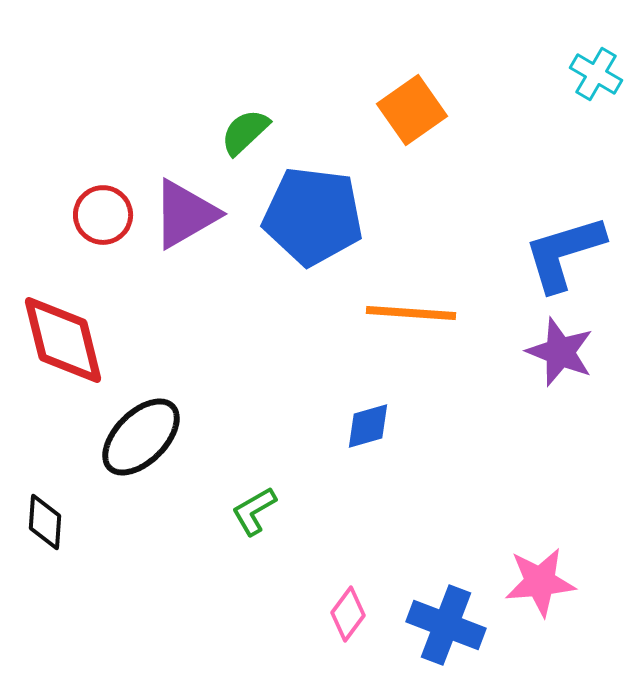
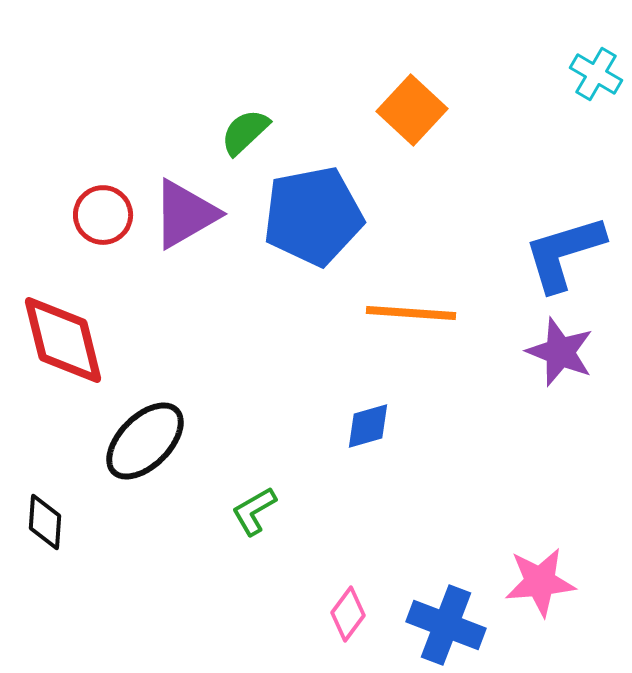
orange square: rotated 12 degrees counterclockwise
blue pentagon: rotated 18 degrees counterclockwise
black ellipse: moved 4 px right, 4 px down
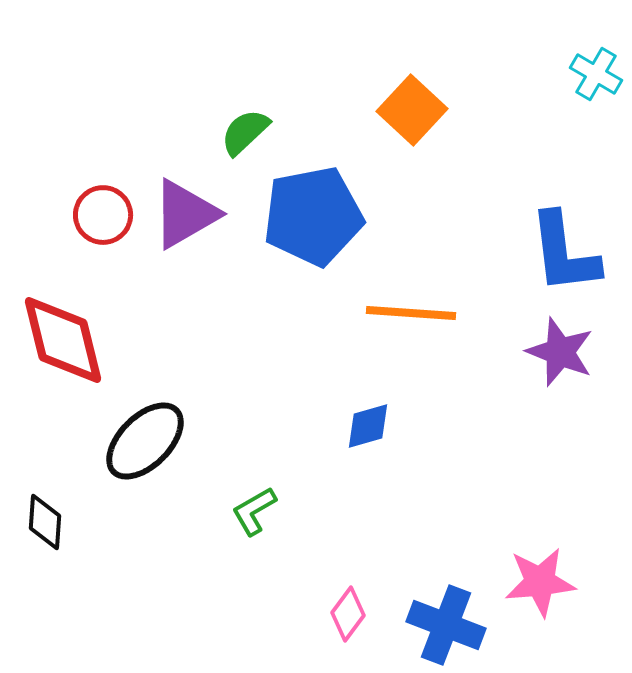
blue L-shape: rotated 80 degrees counterclockwise
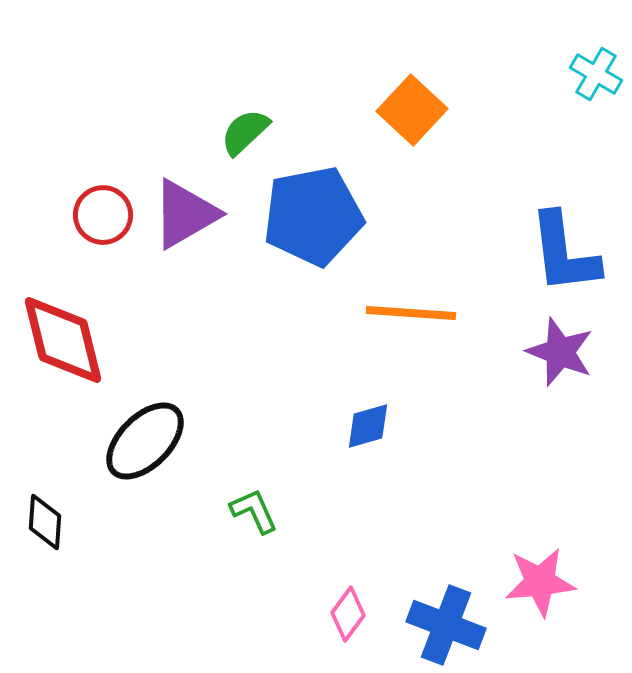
green L-shape: rotated 96 degrees clockwise
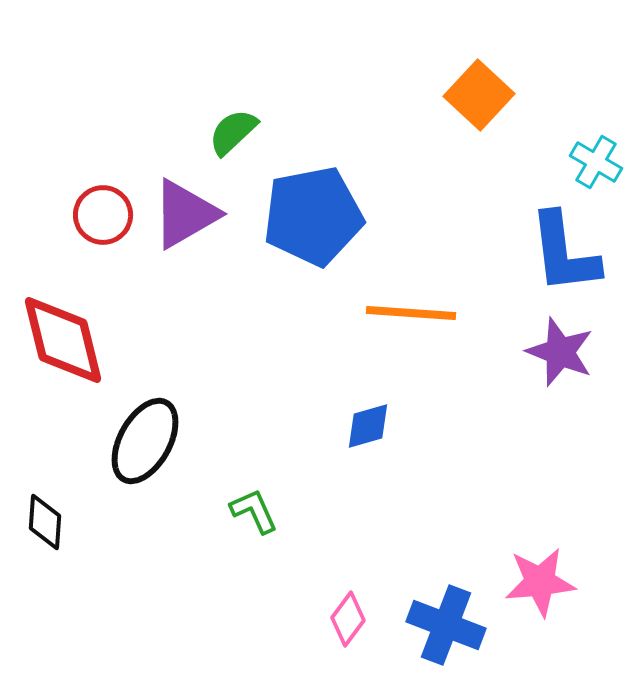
cyan cross: moved 88 px down
orange square: moved 67 px right, 15 px up
green semicircle: moved 12 px left
black ellipse: rotated 16 degrees counterclockwise
pink diamond: moved 5 px down
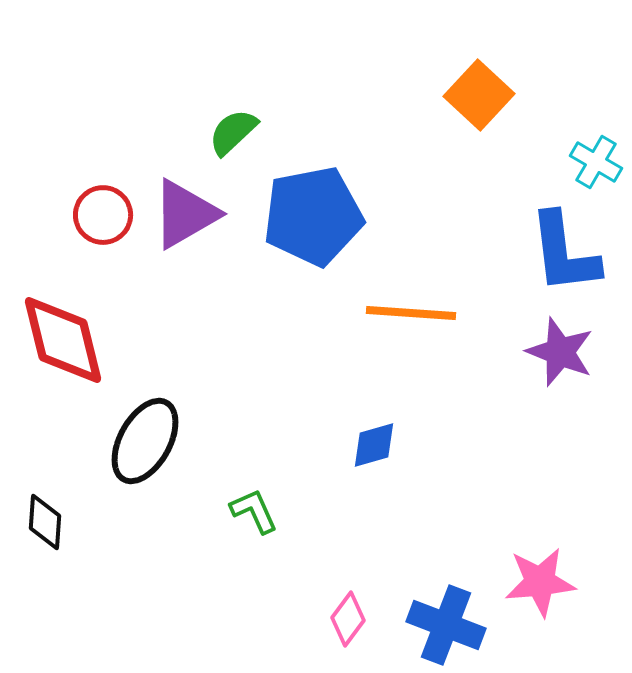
blue diamond: moved 6 px right, 19 px down
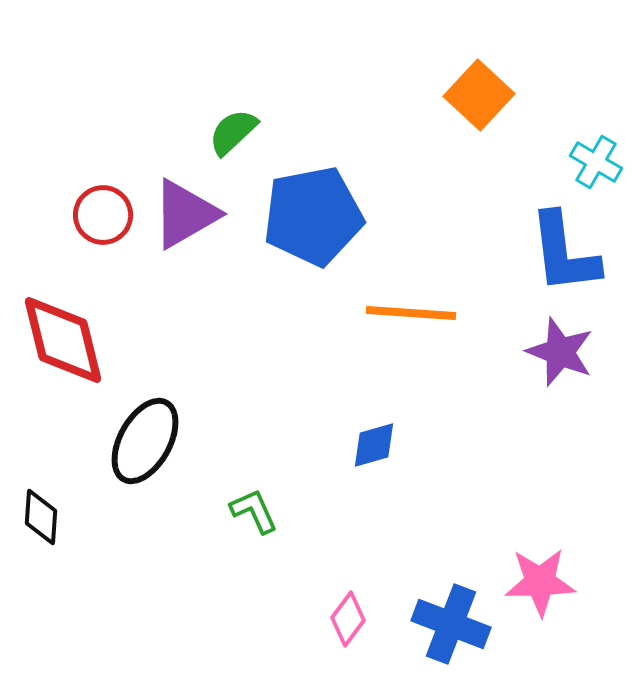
black diamond: moved 4 px left, 5 px up
pink star: rotated 4 degrees clockwise
blue cross: moved 5 px right, 1 px up
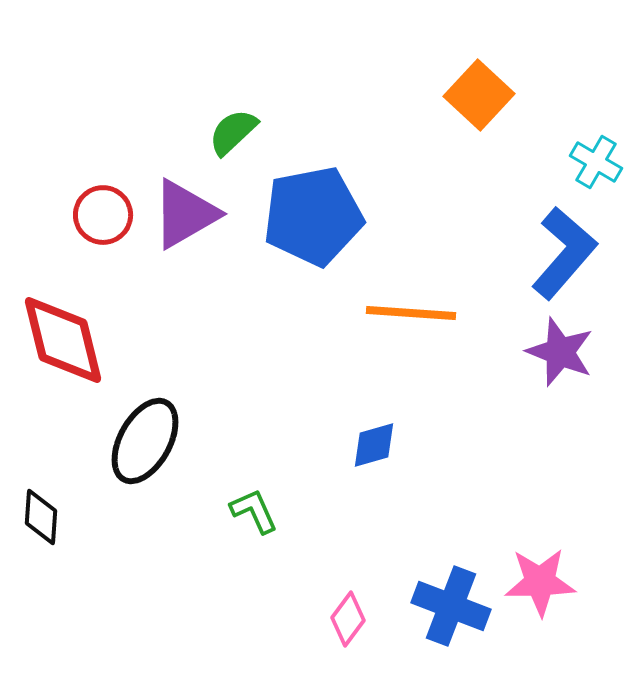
blue L-shape: rotated 132 degrees counterclockwise
blue cross: moved 18 px up
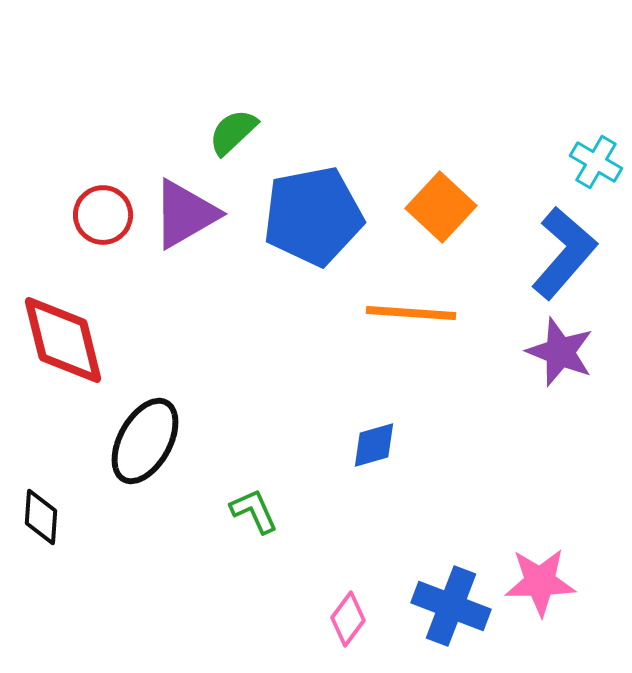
orange square: moved 38 px left, 112 px down
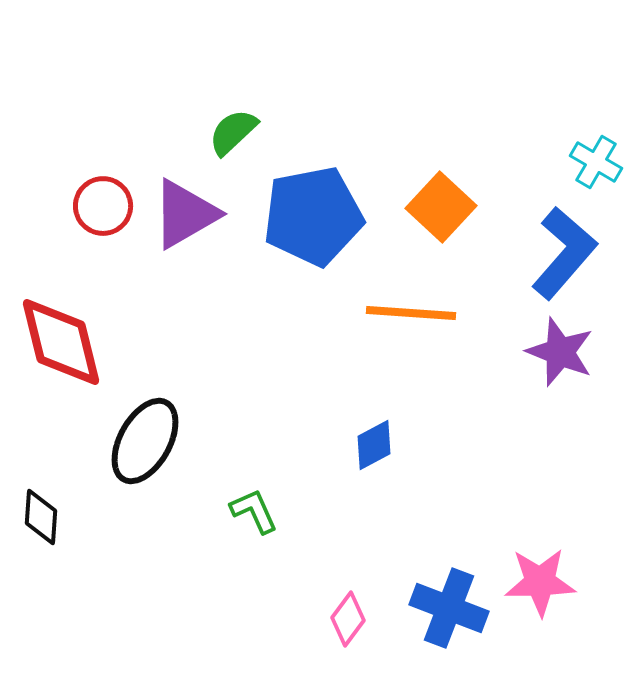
red circle: moved 9 px up
red diamond: moved 2 px left, 2 px down
blue diamond: rotated 12 degrees counterclockwise
blue cross: moved 2 px left, 2 px down
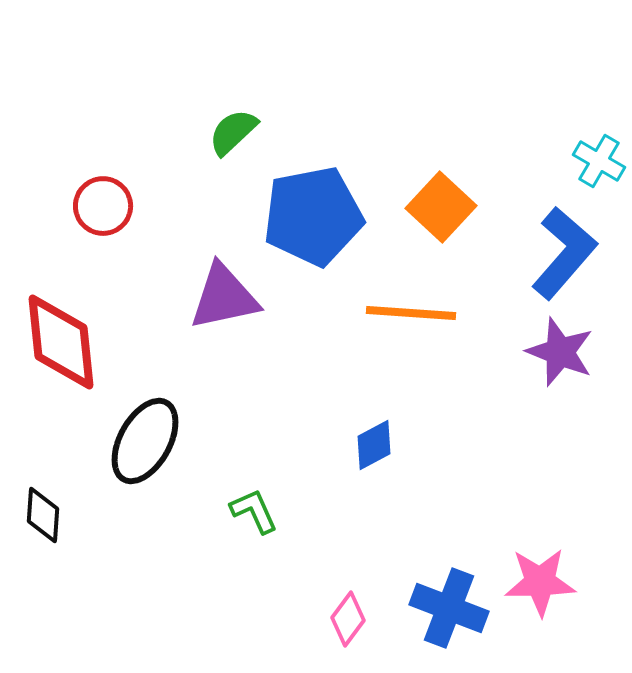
cyan cross: moved 3 px right, 1 px up
purple triangle: moved 39 px right, 83 px down; rotated 18 degrees clockwise
red diamond: rotated 8 degrees clockwise
black diamond: moved 2 px right, 2 px up
